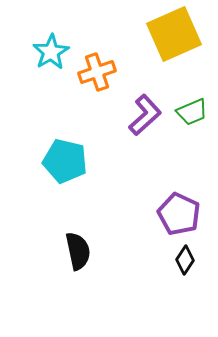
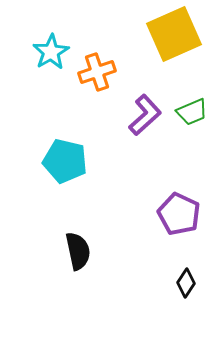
black diamond: moved 1 px right, 23 px down
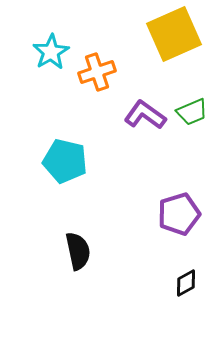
purple L-shape: rotated 102 degrees counterclockwise
purple pentagon: rotated 30 degrees clockwise
black diamond: rotated 28 degrees clockwise
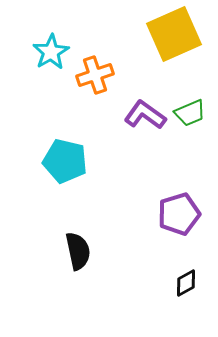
orange cross: moved 2 px left, 3 px down
green trapezoid: moved 2 px left, 1 px down
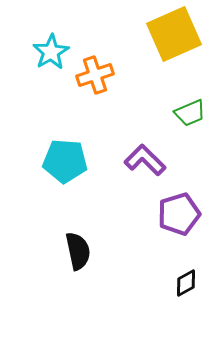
purple L-shape: moved 45 px down; rotated 9 degrees clockwise
cyan pentagon: rotated 9 degrees counterclockwise
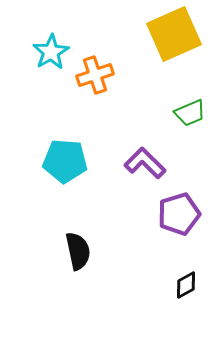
purple L-shape: moved 3 px down
black diamond: moved 2 px down
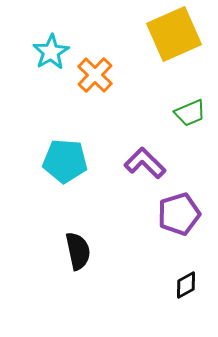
orange cross: rotated 27 degrees counterclockwise
